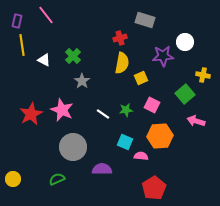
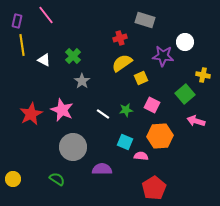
purple star: rotated 10 degrees clockwise
yellow semicircle: rotated 135 degrees counterclockwise
green semicircle: rotated 56 degrees clockwise
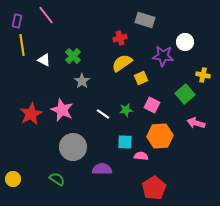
pink arrow: moved 2 px down
cyan square: rotated 21 degrees counterclockwise
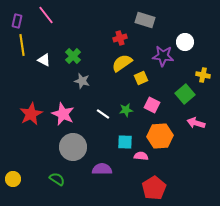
gray star: rotated 21 degrees counterclockwise
pink star: moved 1 px right, 4 px down
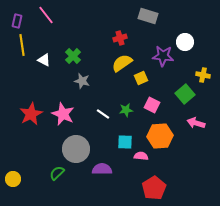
gray rectangle: moved 3 px right, 4 px up
gray circle: moved 3 px right, 2 px down
green semicircle: moved 6 px up; rotated 77 degrees counterclockwise
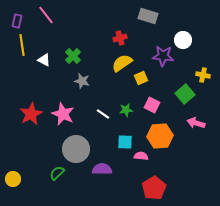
white circle: moved 2 px left, 2 px up
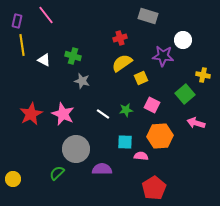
green cross: rotated 28 degrees counterclockwise
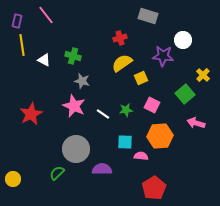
yellow cross: rotated 32 degrees clockwise
pink star: moved 11 px right, 8 px up
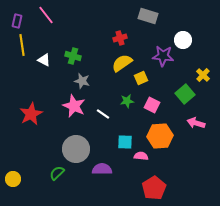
green star: moved 1 px right, 9 px up
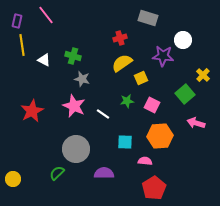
gray rectangle: moved 2 px down
gray star: moved 2 px up
red star: moved 1 px right, 3 px up
pink semicircle: moved 4 px right, 5 px down
purple semicircle: moved 2 px right, 4 px down
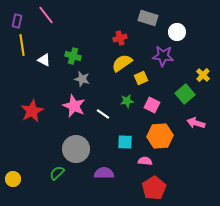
white circle: moved 6 px left, 8 px up
